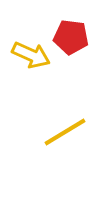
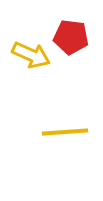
yellow line: rotated 27 degrees clockwise
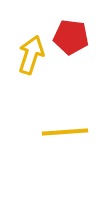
yellow arrow: rotated 96 degrees counterclockwise
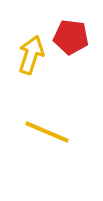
yellow line: moved 18 px left; rotated 27 degrees clockwise
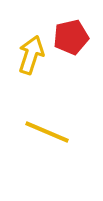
red pentagon: rotated 20 degrees counterclockwise
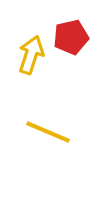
yellow line: moved 1 px right
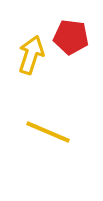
red pentagon: rotated 20 degrees clockwise
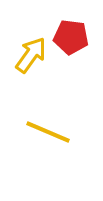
yellow arrow: rotated 18 degrees clockwise
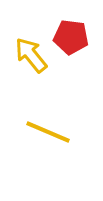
yellow arrow: rotated 75 degrees counterclockwise
